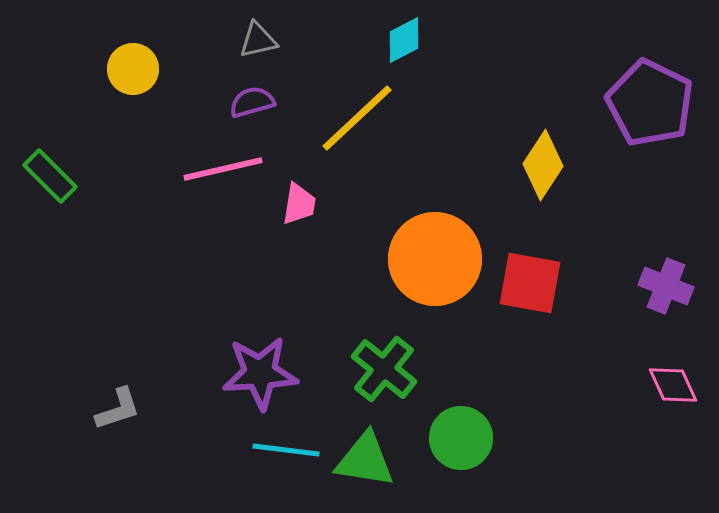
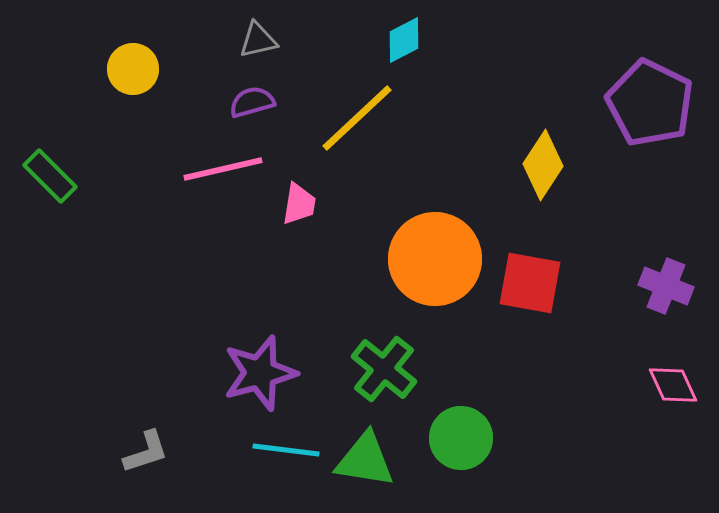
purple star: rotated 12 degrees counterclockwise
gray L-shape: moved 28 px right, 43 px down
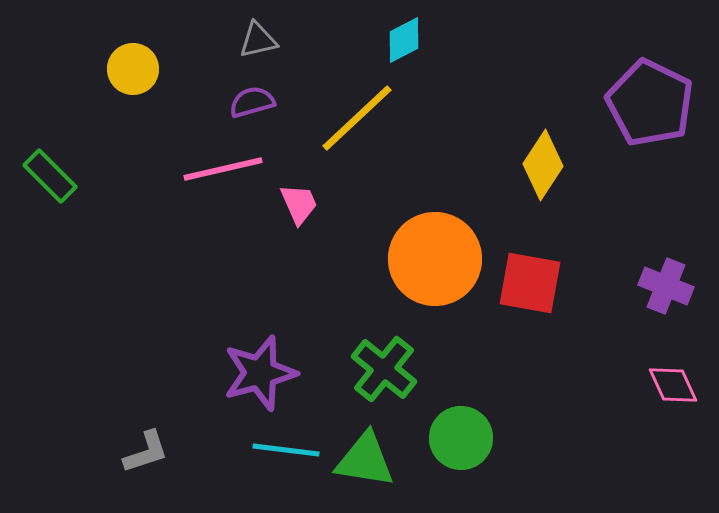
pink trapezoid: rotated 33 degrees counterclockwise
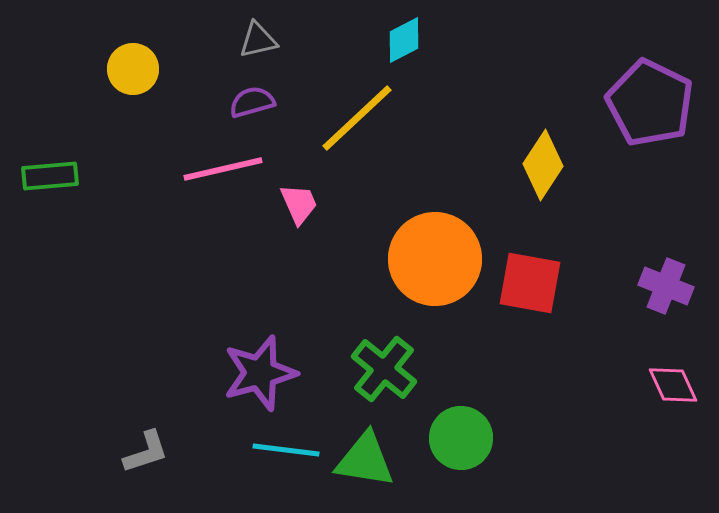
green rectangle: rotated 50 degrees counterclockwise
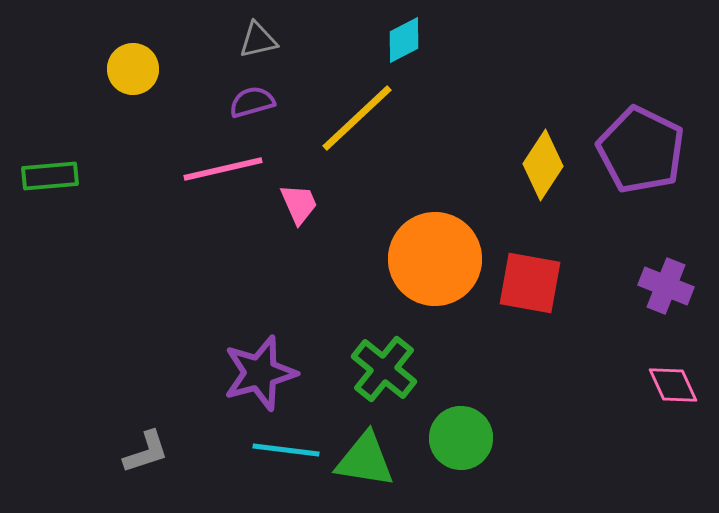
purple pentagon: moved 9 px left, 47 px down
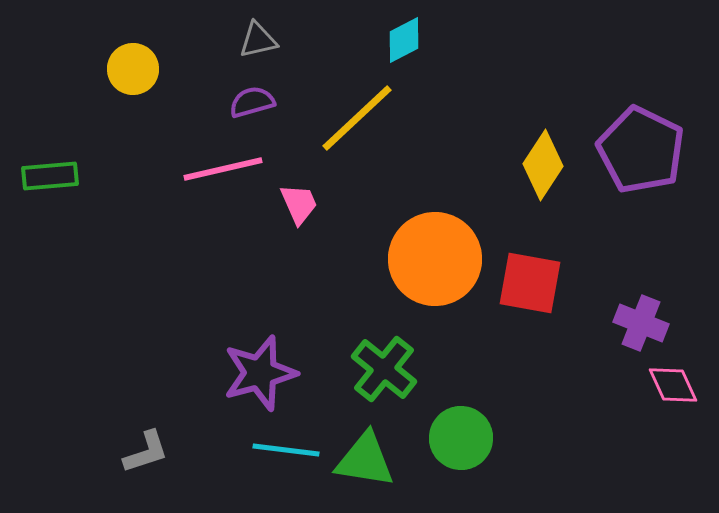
purple cross: moved 25 px left, 37 px down
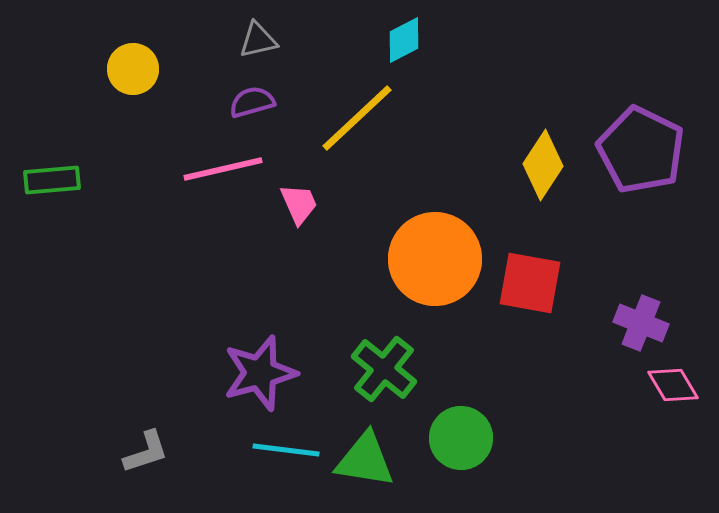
green rectangle: moved 2 px right, 4 px down
pink diamond: rotated 6 degrees counterclockwise
